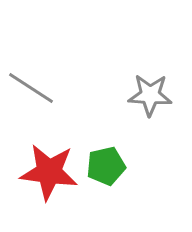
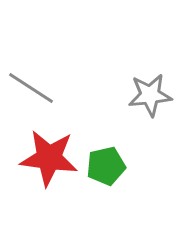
gray star: rotated 9 degrees counterclockwise
red star: moved 14 px up
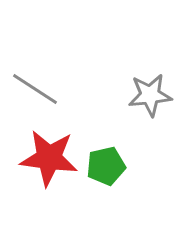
gray line: moved 4 px right, 1 px down
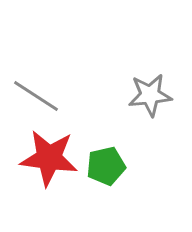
gray line: moved 1 px right, 7 px down
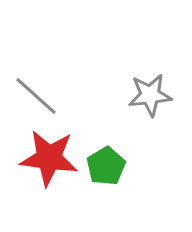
gray line: rotated 9 degrees clockwise
green pentagon: rotated 18 degrees counterclockwise
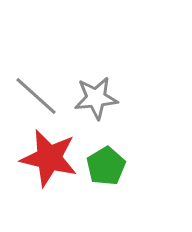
gray star: moved 54 px left, 3 px down
red star: rotated 6 degrees clockwise
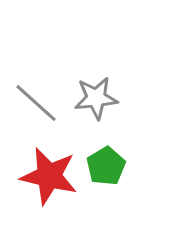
gray line: moved 7 px down
red star: moved 18 px down
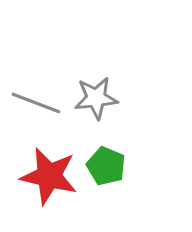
gray line: rotated 21 degrees counterclockwise
green pentagon: rotated 18 degrees counterclockwise
